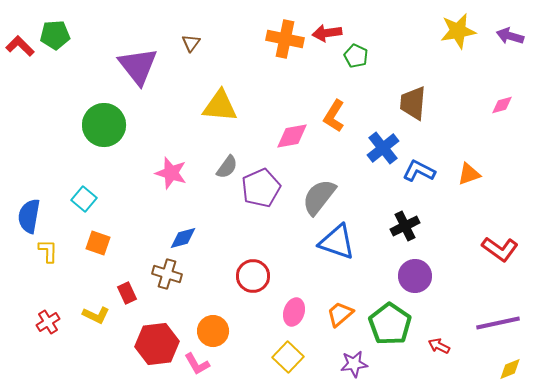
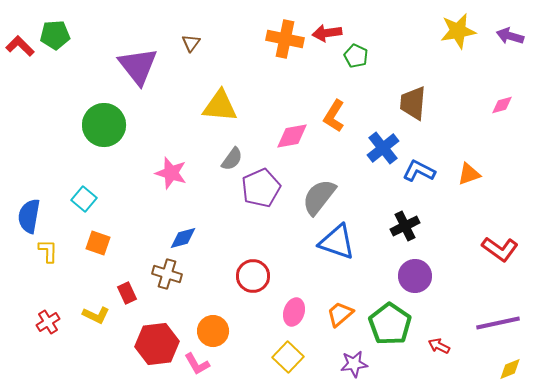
gray semicircle at (227, 167): moved 5 px right, 8 px up
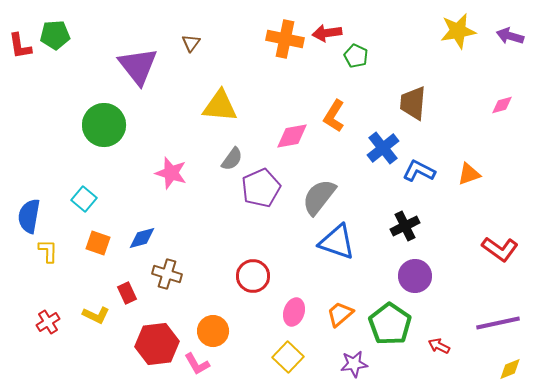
red L-shape at (20, 46): rotated 144 degrees counterclockwise
blue diamond at (183, 238): moved 41 px left
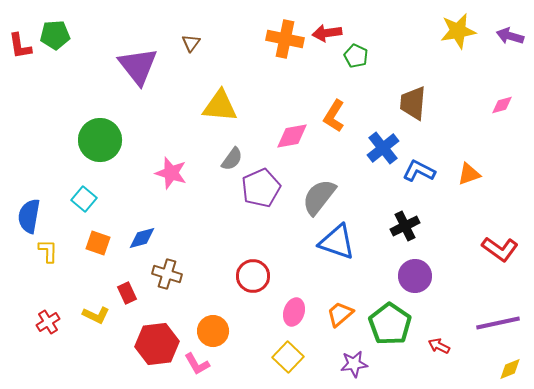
green circle at (104, 125): moved 4 px left, 15 px down
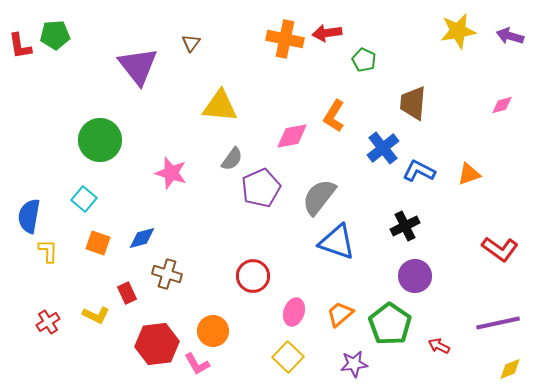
green pentagon at (356, 56): moved 8 px right, 4 px down
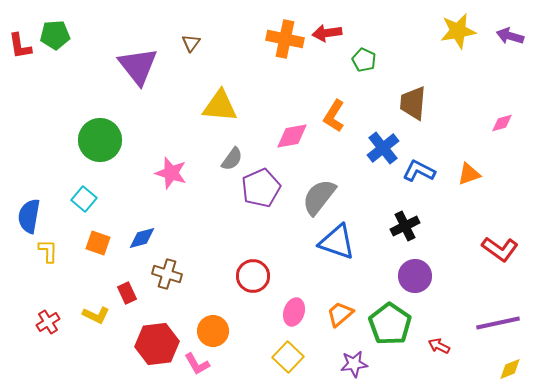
pink diamond at (502, 105): moved 18 px down
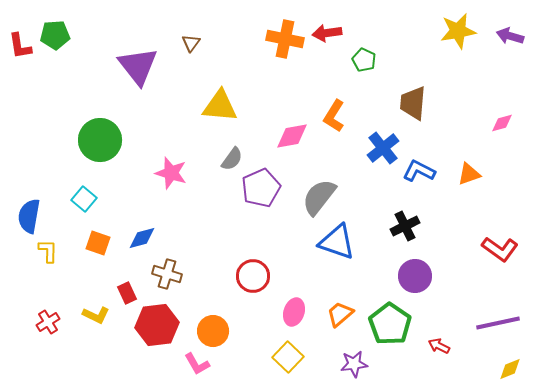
red hexagon at (157, 344): moved 19 px up
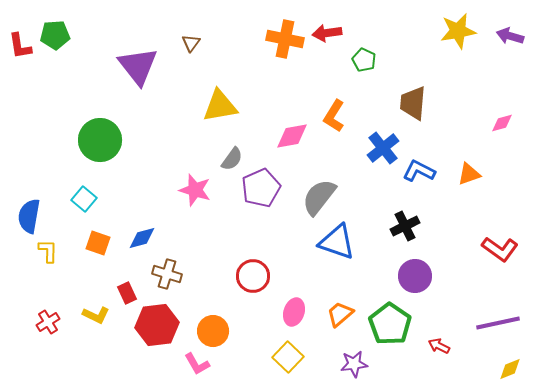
yellow triangle at (220, 106): rotated 15 degrees counterclockwise
pink star at (171, 173): moved 24 px right, 17 px down
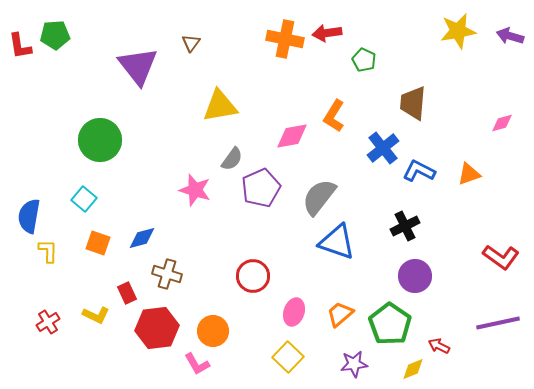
red L-shape at (500, 249): moved 1 px right, 8 px down
red hexagon at (157, 325): moved 3 px down
yellow diamond at (510, 369): moved 97 px left
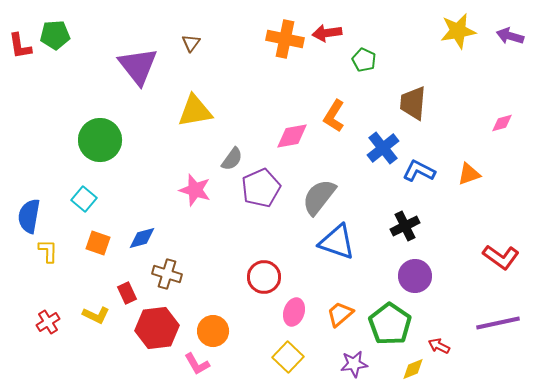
yellow triangle at (220, 106): moved 25 px left, 5 px down
red circle at (253, 276): moved 11 px right, 1 px down
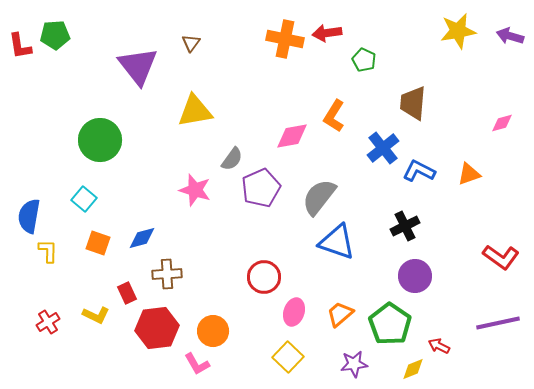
brown cross at (167, 274): rotated 20 degrees counterclockwise
